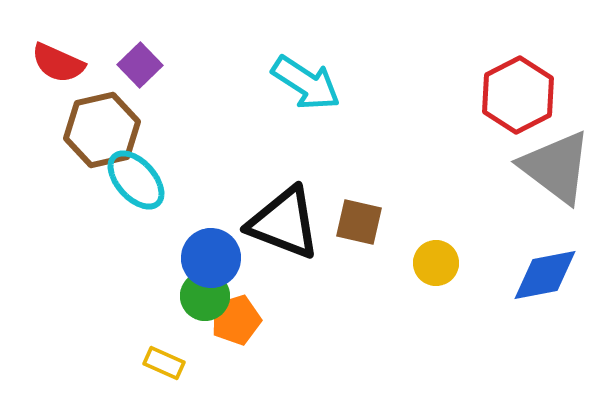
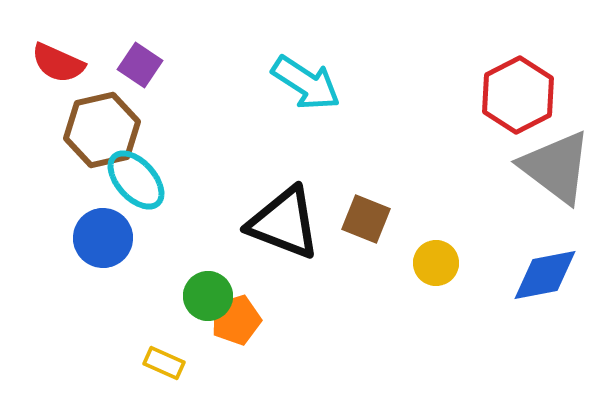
purple square: rotated 12 degrees counterclockwise
brown square: moved 7 px right, 3 px up; rotated 9 degrees clockwise
blue circle: moved 108 px left, 20 px up
green circle: moved 3 px right
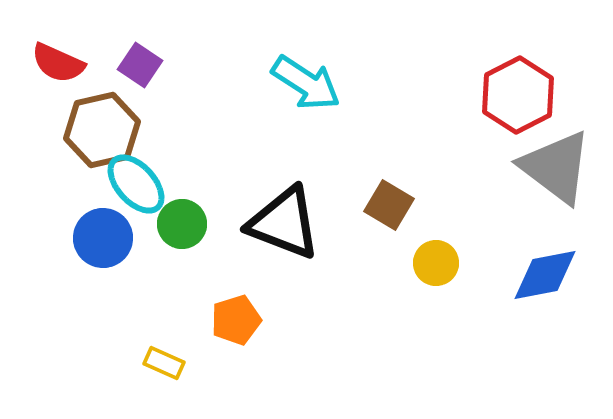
cyan ellipse: moved 4 px down
brown square: moved 23 px right, 14 px up; rotated 9 degrees clockwise
green circle: moved 26 px left, 72 px up
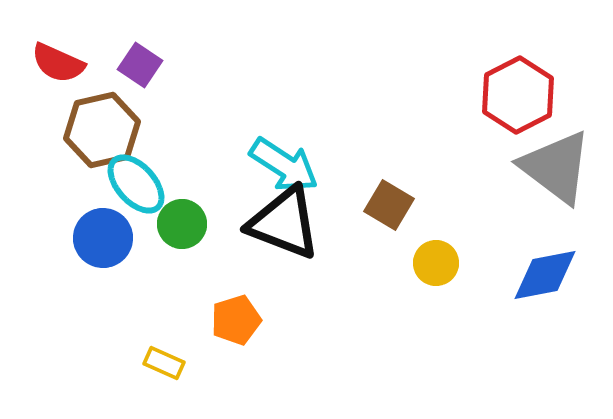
cyan arrow: moved 22 px left, 82 px down
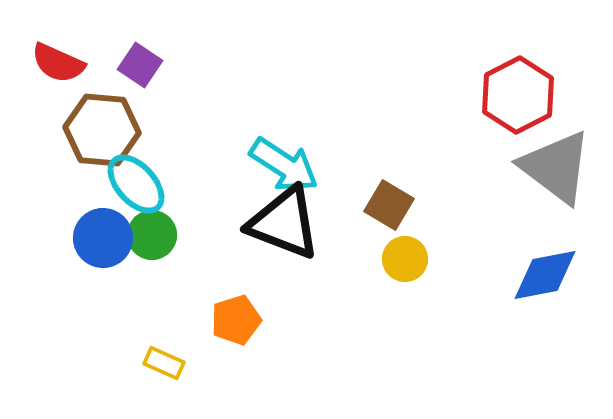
brown hexagon: rotated 18 degrees clockwise
green circle: moved 30 px left, 11 px down
yellow circle: moved 31 px left, 4 px up
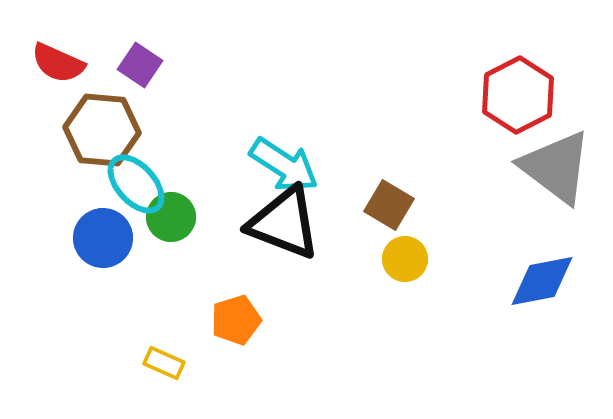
green circle: moved 19 px right, 18 px up
blue diamond: moved 3 px left, 6 px down
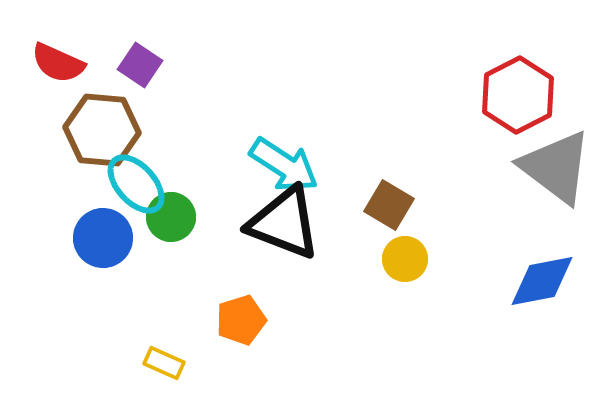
orange pentagon: moved 5 px right
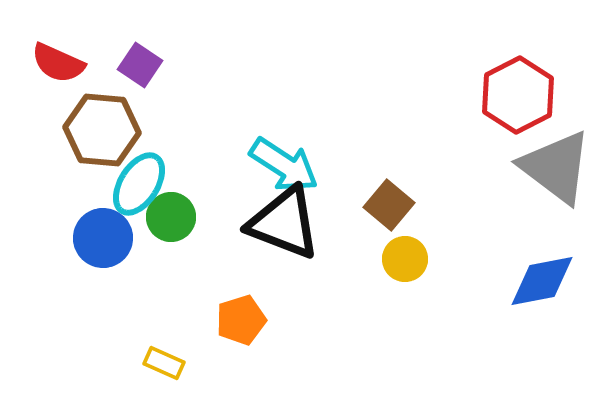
cyan ellipse: moved 3 px right; rotated 74 degrees clockwise
brown square: rotated 9 degrees clockwise
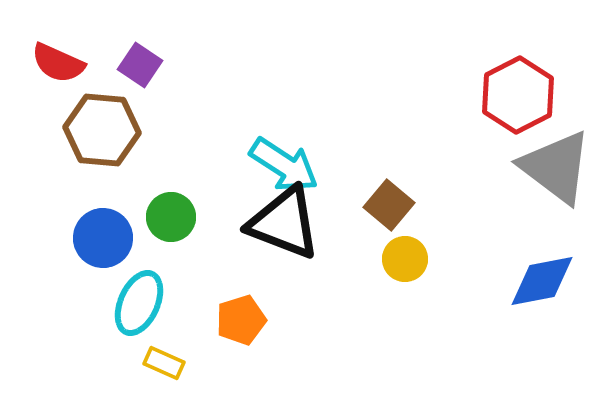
cyan ellipse: moved 119 px down; rotated 8 degrees counterclockwise
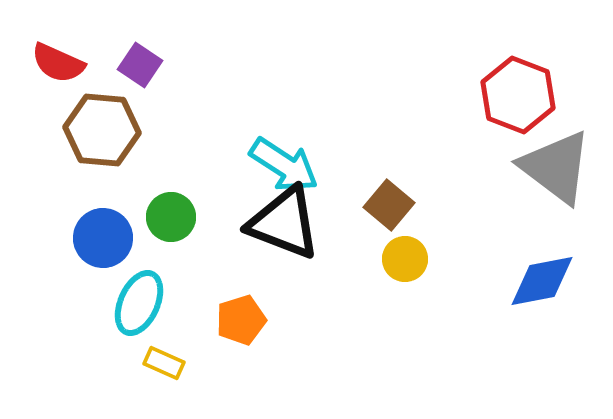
red hexagon: rotated 12 degrees counterclockwise
